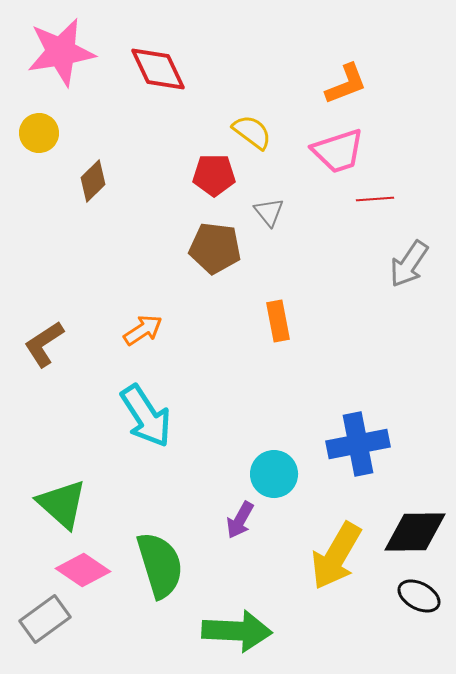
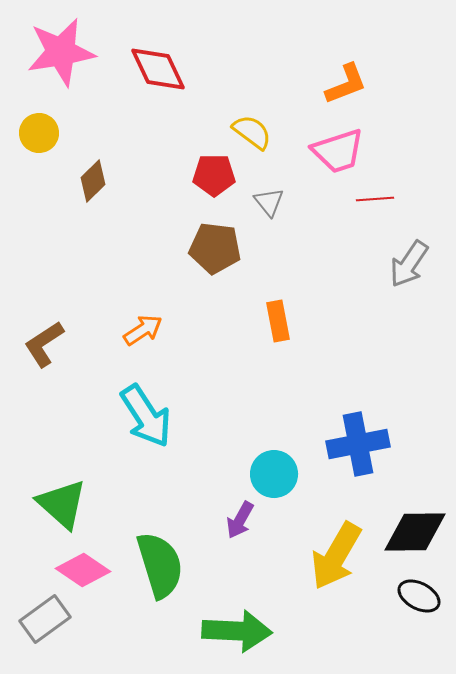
gray triangle: moved 10 px up
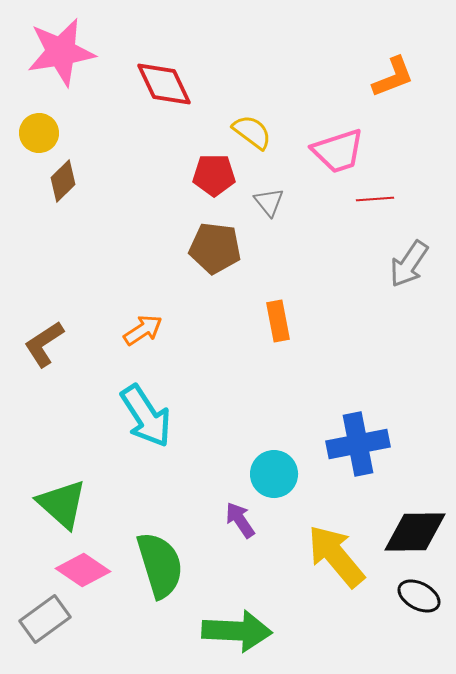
red diamond: moved 6 px right, 15 px down
orange L-shape: moved 47 px right, 7 px up
brown diamond: moved 30 px left
purple arrow: rotated 117 degrees clockwise
yellow arrow: rotated 110 degrees clockwise
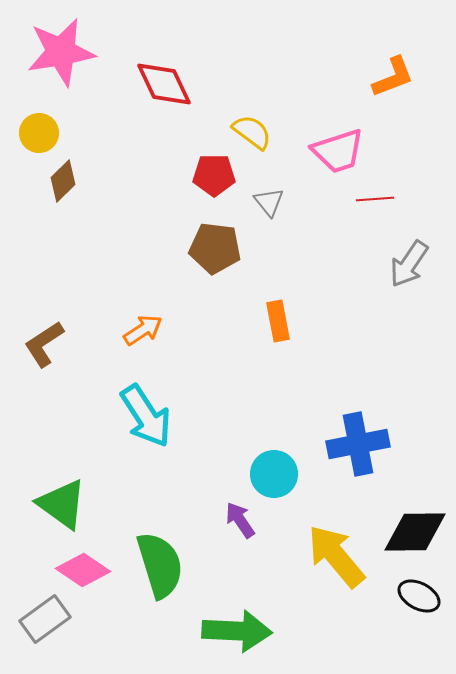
green triangle: rotated 6 degrees counterclockwise
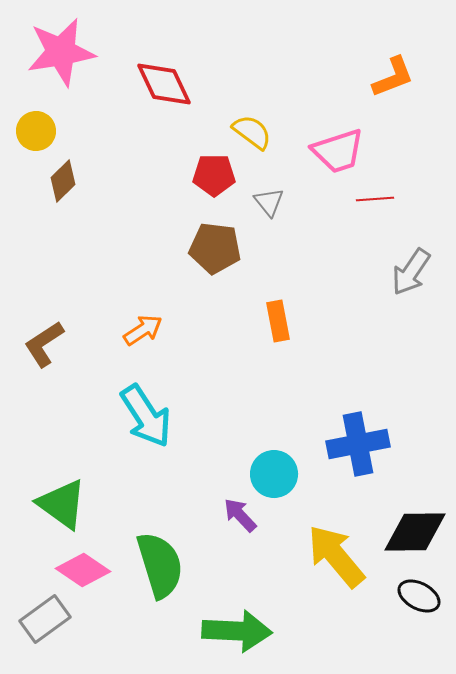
yellow circle: moved 3 px left, 2 px up
gray arrow: moved 2 px right, 8 px down
purple arrow: moved 5 px up; rotated 9 degrees counterclockwise
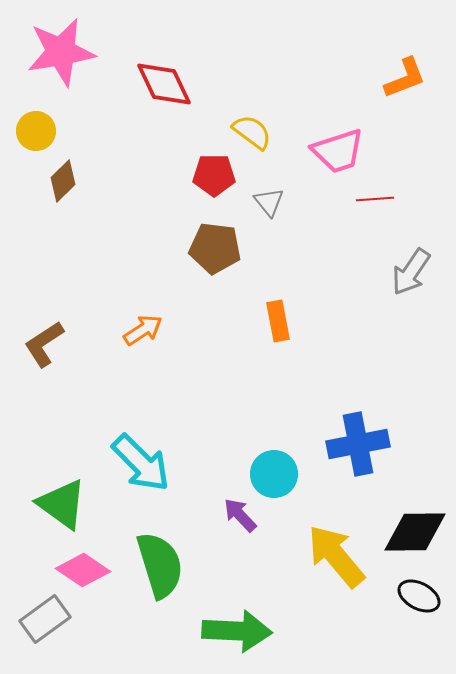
orange L-shape: moved 12 px right, 1 px down
cyan arrow: moved 5 px left, 47 px down; rotated 12 degrees counterclockwise
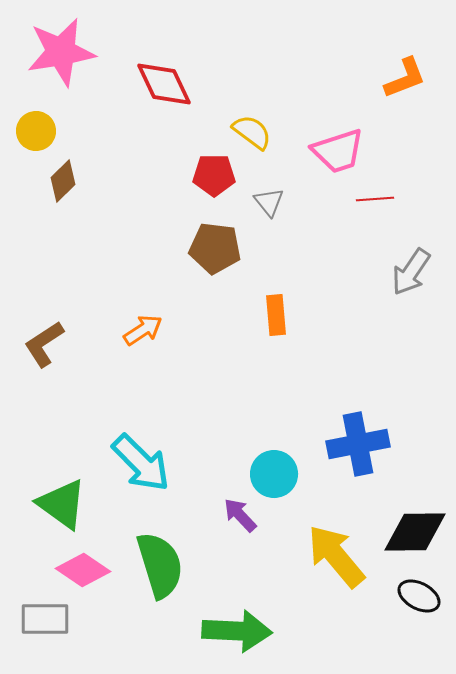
orange rectangle: moved 2 px left, 6 px up; rotated 6 degrees clockwise
gray rectangle: rotated 36 degrees clockwise
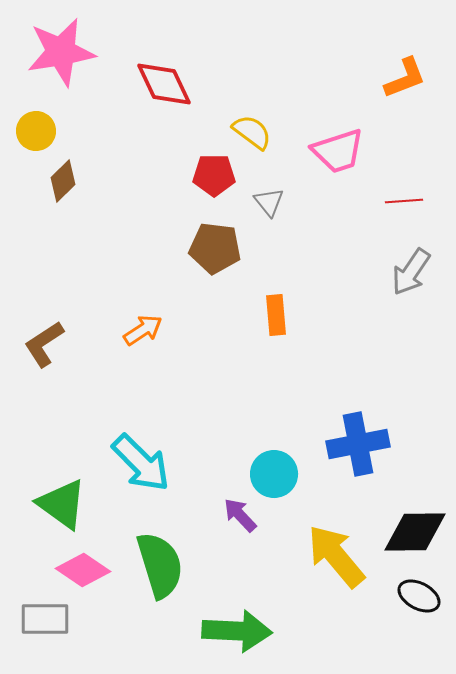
red line: moved 29 px right, 2 px down
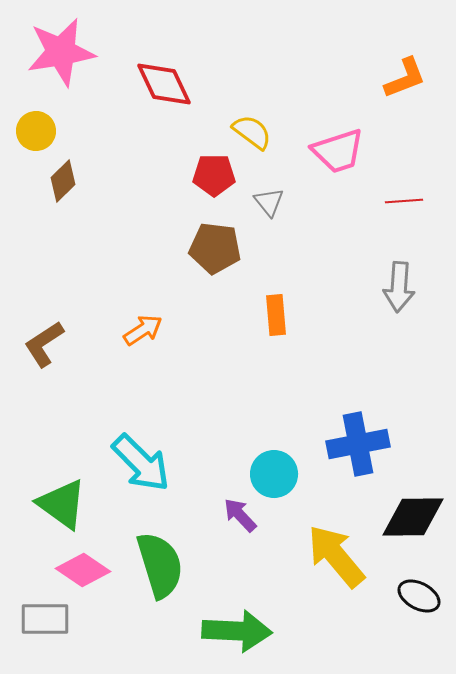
gray arrow: moved 12 px left, 15 px down; rotated 30 degrees counterclockwise
black diamond: moved 2 px left, 15 px up
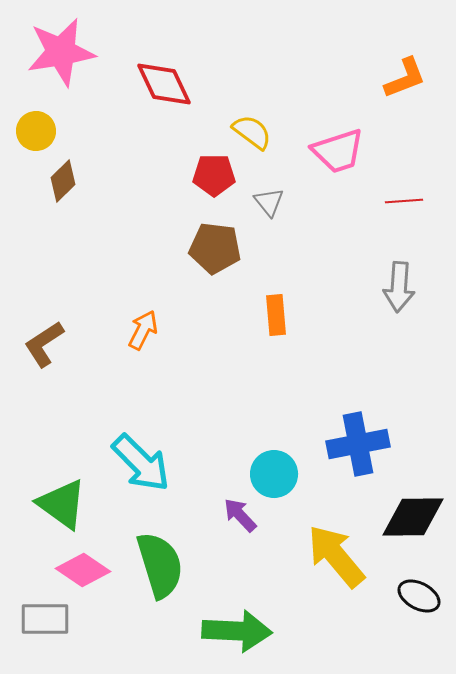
orange arrow: rotated 30 degrees counterclockwise
